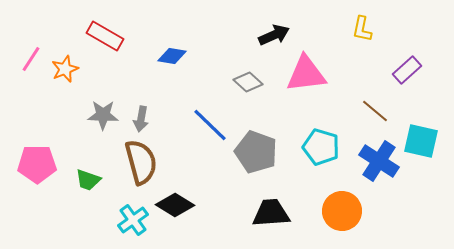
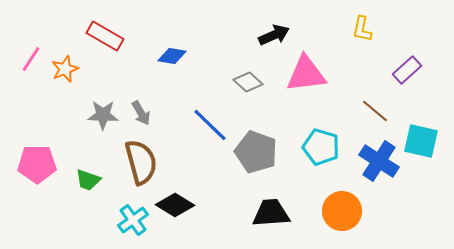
gray arrow: moved 6 px up; rotated 40 degrees counterclockwise
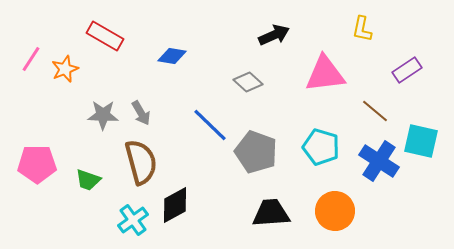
purple rectangle: rotated 8 degrees clockwise
pink triangle: moved 19 px right
black diamond: rotated 60 degrees counterclockwise
orange circle: moved 7 px left
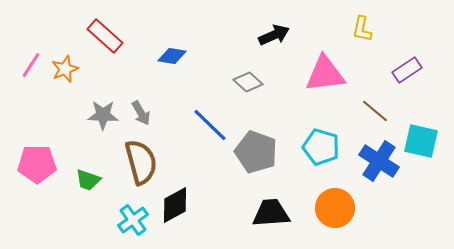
red rectangle: rotated 12 degrees clockwise
pink line: moved 6 px down
orange circle: moved 3 px up
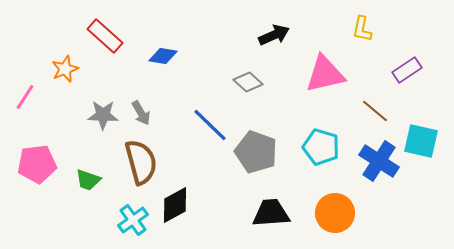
blue diamond: moved 9 px left
pink line: moved 6 px left, 32 px down
pink triangle: rotated 6 degrees counterclockwise
pink pentagon: rotated 6 degrees counterclockwise
orange circle: moved 5 px down
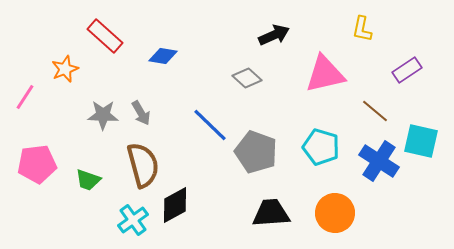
gray diamond: moved 1 px left, 4 px up
brown semicircle: moved 2 px right, 3 px down
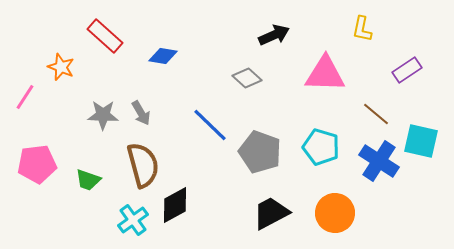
orange star: moved 4 px left, 2 px up; rotated 28 degrees counterclockwise
pink triangle: rotated 15 degrees clockwise
brown line: moved 1 px right, 3 px down
gray pentagon: moved 4 px right
black trapezoid: rotated 24 degrees counterclockwise
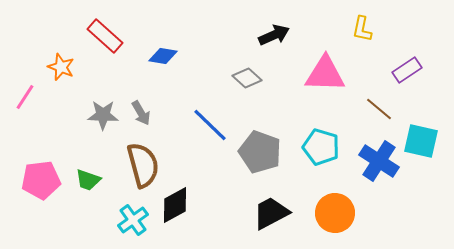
brown line: moved 3 px right, 5 px up
pink pentagon: moved 4 px right, 16 px down
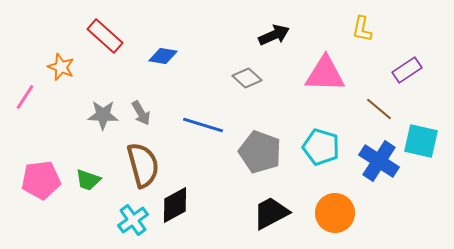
blue line: moved 7 px left; rotated 27 degrees counterclockwise
